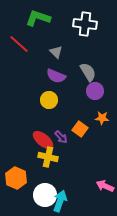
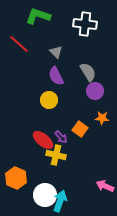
green L-shape: moved 2 px up
purple semicircle: rotated 42 degrees clockwise
yellow cross: moved 8 px right, 2 px up
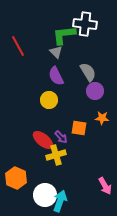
green L-shape: moved 26 px right, 19 px down; rotated 25 degrees counterclockwise
red line: moved 1 px left, 2 px down; rotated 20 degrees clockwise
orange square: moved 1 px left, 1 px up; rotated 28 degrees counterclockwise
yellow cross: rotated 30 degrees counterclockwise
pink arrow: rotated 144 degrees counterclockwise
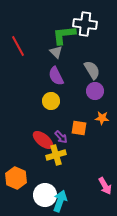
gray semicircle: moved 4 px right, 2 px up
yellow circle: moved 2 px right, 1 px down
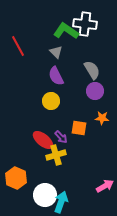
green L-shape: moved 2 px right, 4 px up; rotated 40 degrees clockwise
pink arrow: rotated 90 degrees counterclockwise
cyan arrow: moved 1 px right, 1 px down
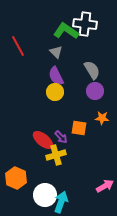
yellow circle: moved 4 px right, 9 px up
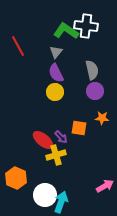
white cross: moved 1 px right, 2 px down
gray triangle: rotated 24 degrees clockwise
gray semicircle: rotated 18 degrees clockwise
purple semicircle: moved 3 px up
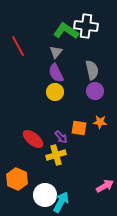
orange star: moved 2 px left, 4 px down
red ellipse: moved 10 px left, 1 px up
orange hexagon: moved 1 px right, 1 px down
cyan arrow: rotated 10 degrees clockwise
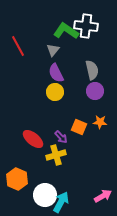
gray triangle: moved 3 px left, 2 px up
orange square: moved 1 px up; rotated 14 degrees clockwise
pink arrow: moved 2 px left, 10 px down
